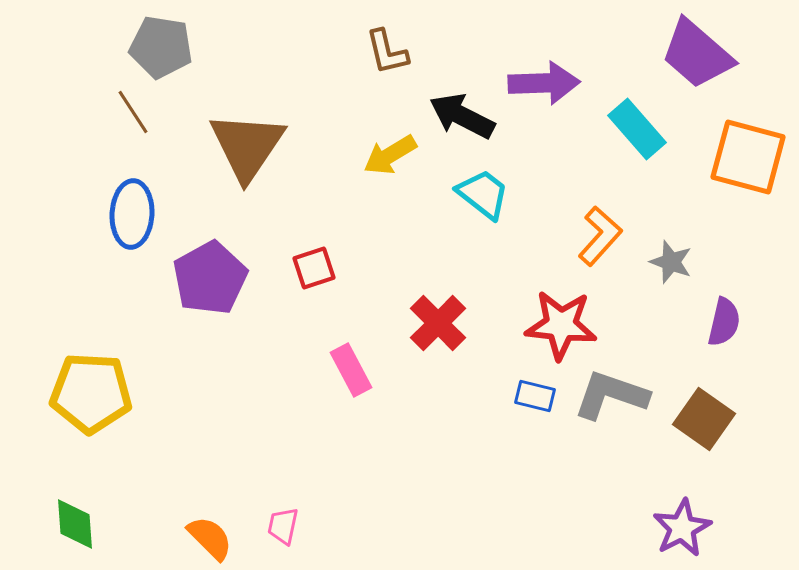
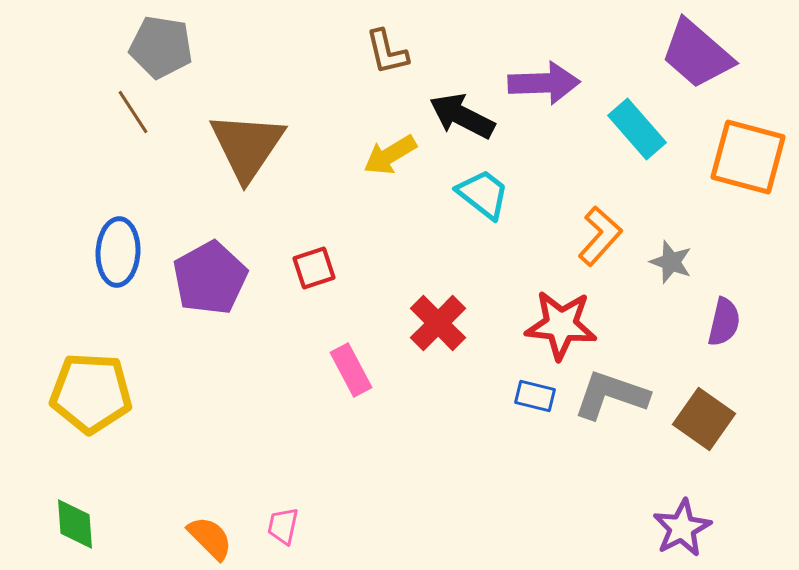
blue ellipse: moved 14 px left, 38 px down
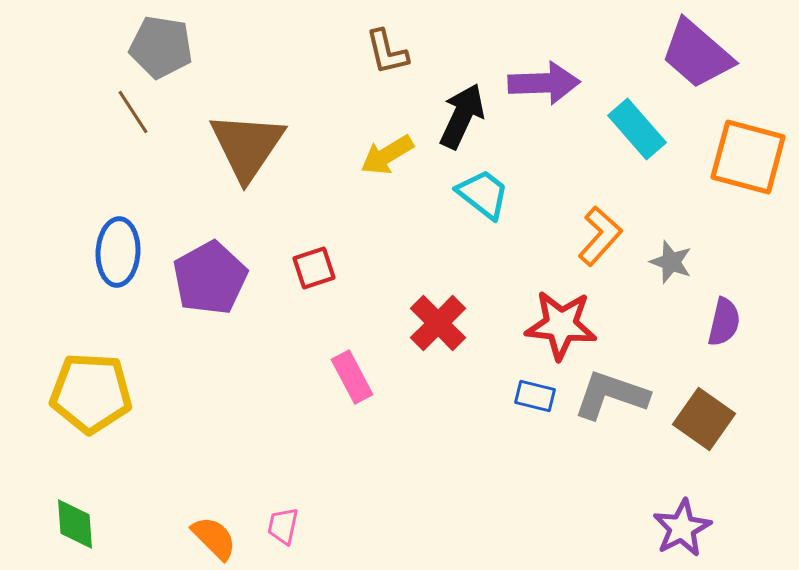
black arrow: rotated 88 degrees clockwise
yellow arrow: moved 3 px left
pink rectangle: moved 1 px right, 7 px down
orange semicircle: moved 4 px right
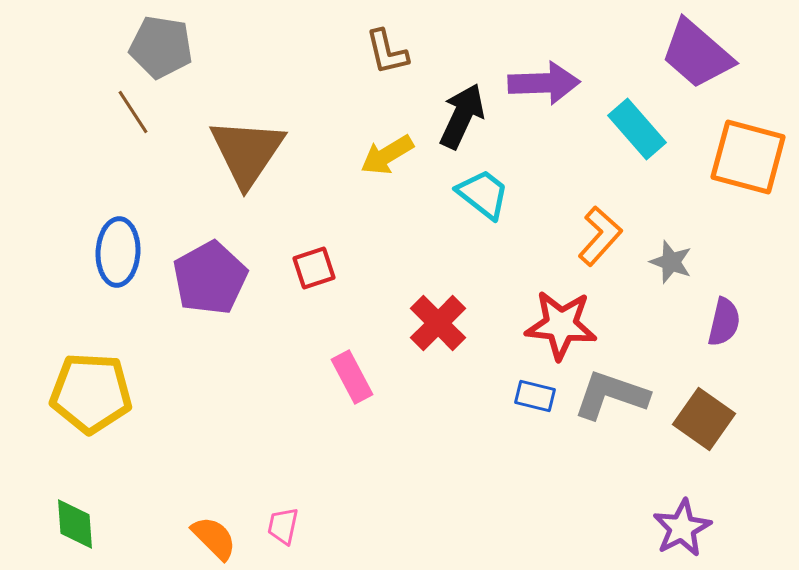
brown triangle: moved 6 px down
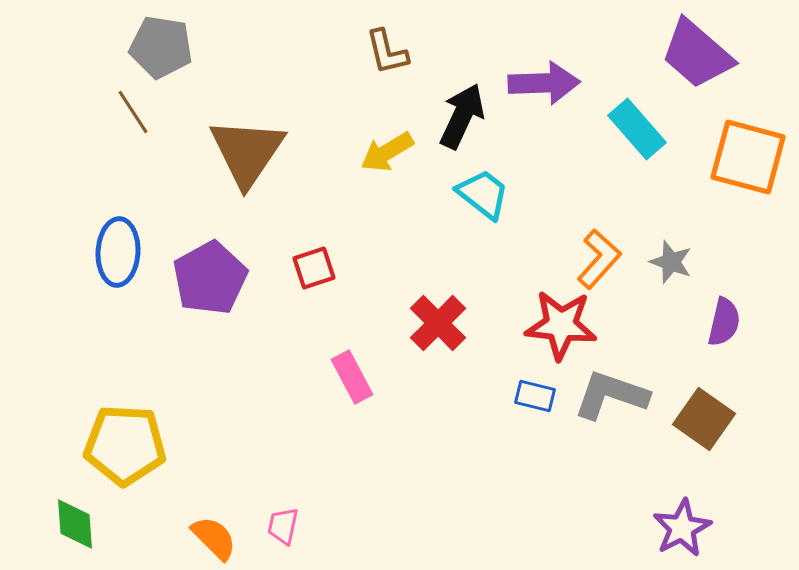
yellow arrow: moved 3 px up
orange L-shape: moved 1 px left, 23 px down
yellow pentagon: moved 34 px right, 52 px down
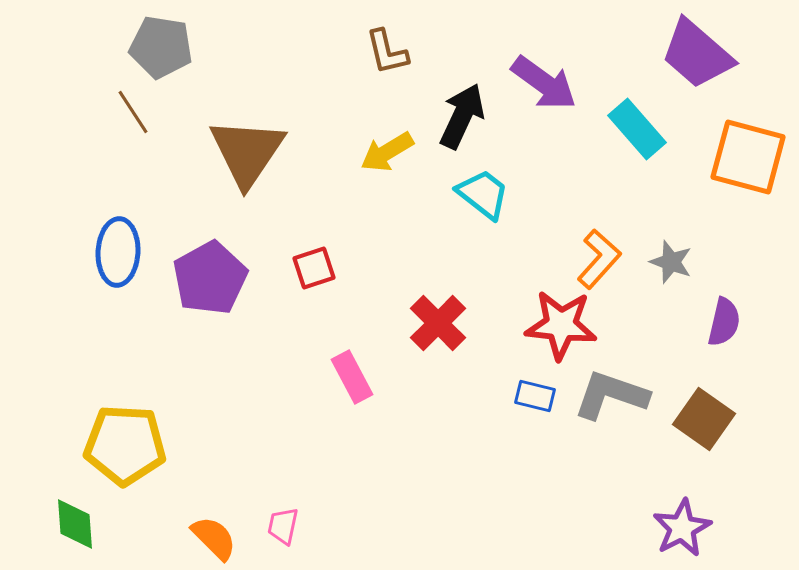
purple arrow: rotated 38 degrees clockwise
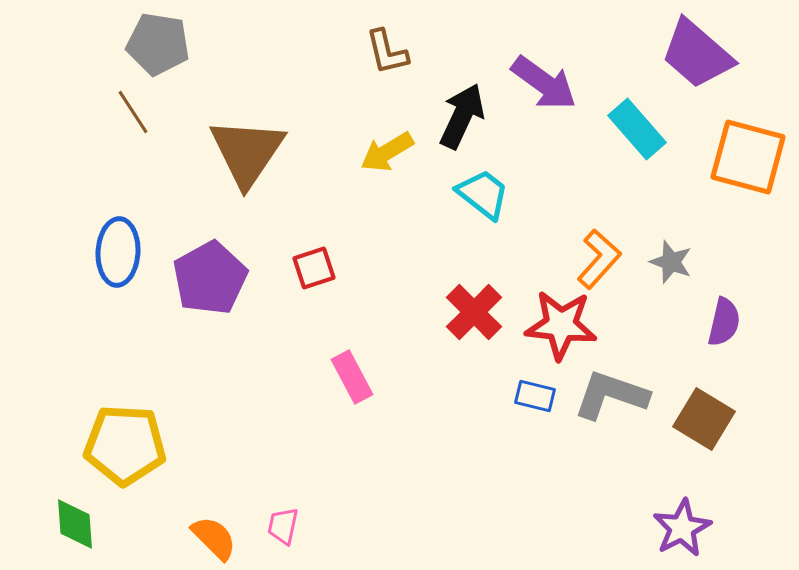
gray pentagon: moved 3 px left, 3 px up
red cross: moved 36 px right, 11 px up
brown square: rotated 4 degrees counterclockwise
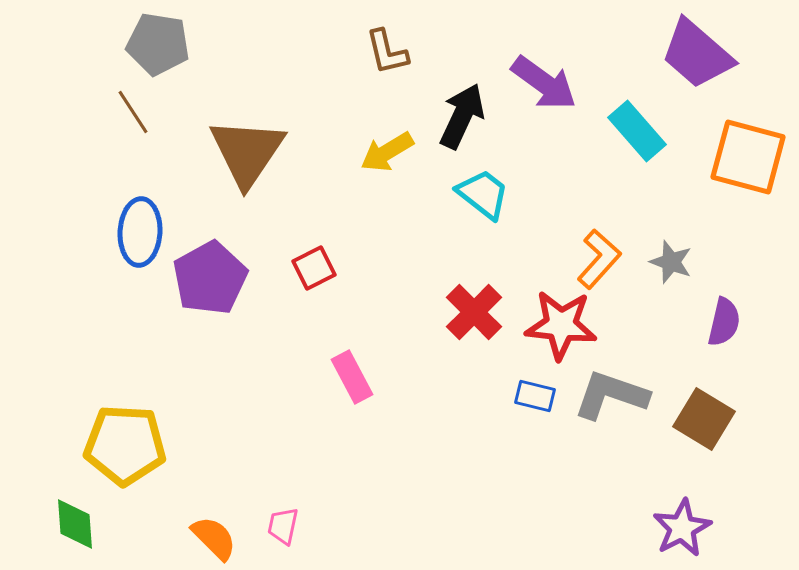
cyan rectangle: moved 2 px down
blue ellipse: moved 22 px right, 20 px up
red square: rotated 9 degrees counterclockwise
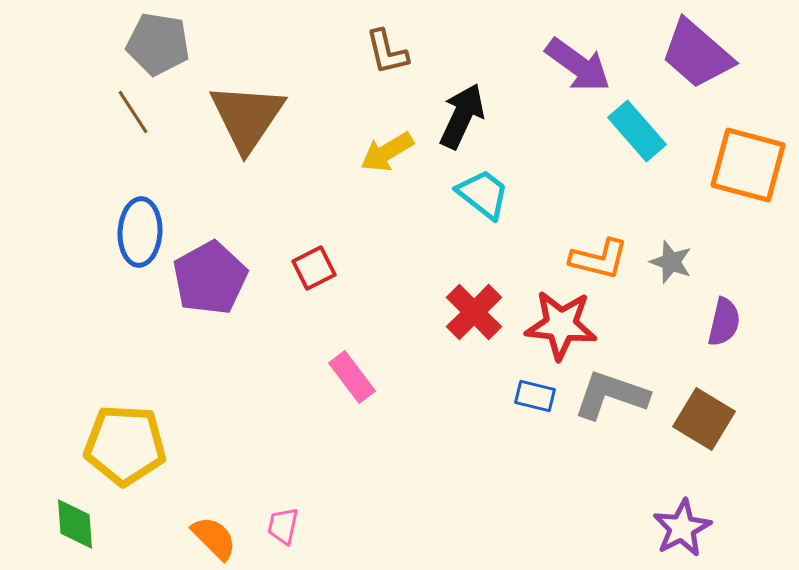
purple arrow: moved 34 px right, 18 px up
brown triangle: moved 35 px up
orange square: moved 8 px down
orange L-shape: rotated 62 degrees clockwise
pink rectangle: rotated 9 degrees counterclockwise
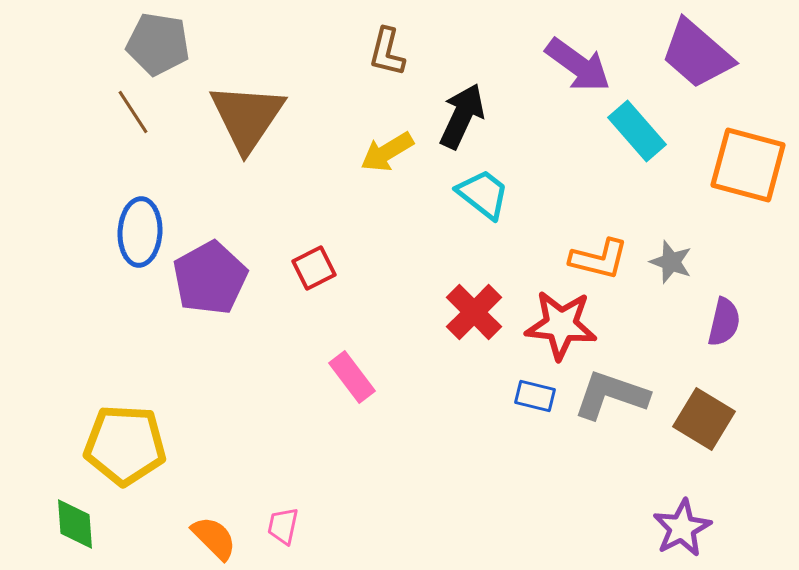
brown L-shape: rotated 27 degrees clockwise
